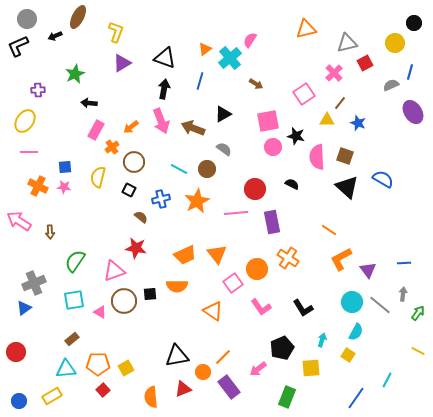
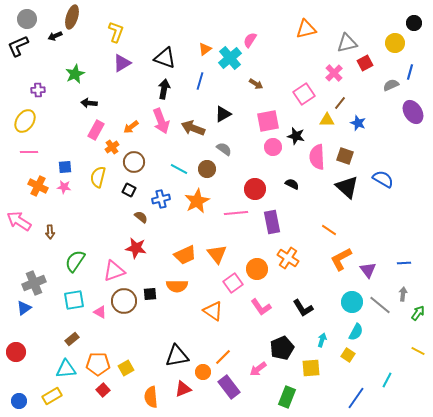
brown ellipse at (78, 17): moved 6 px left; rotated 10 degrees counterclockwise
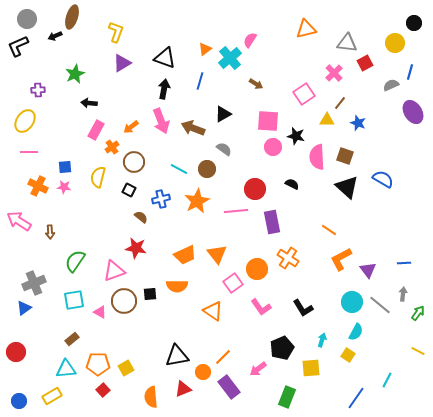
gray triangle at (347, 43): rotated 20 degrees clockwise
pink square at (268, 121): rotated 15 degrees clockwise
pink line at (236, 213): moved 2 px up
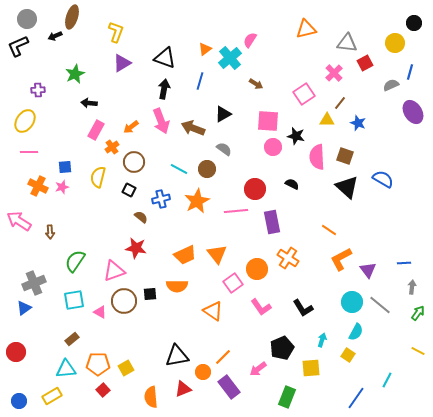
pink star at (64, 187): moved 2 px left; rotated 24 degrees counterclockwise
gray arrow at (403, 294): moved 9 px right, 7 px up
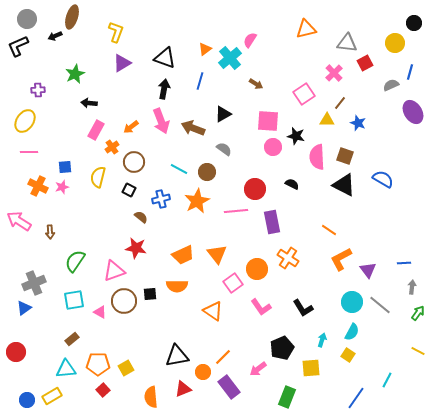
brown circle at (207, 169): moved 3 px down
black triangle at (347, 187): moved 3 px left, 2 px up; rotated 15 degrees counterclockwise
orange trapezoid at (185, 255): moved 2 px left
cyan semicircle at (356, 332): moved 4 px left
blue circle at (19, 401): moved 8 px right, 1 px up
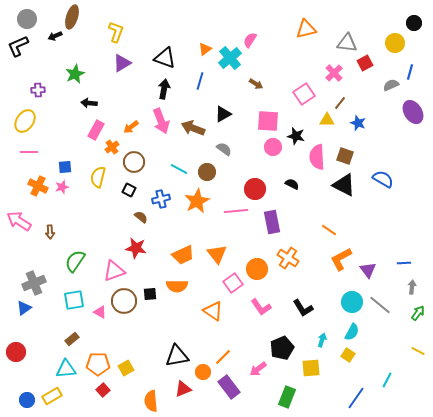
orange semicircle at (151, 397): moved 4 px down
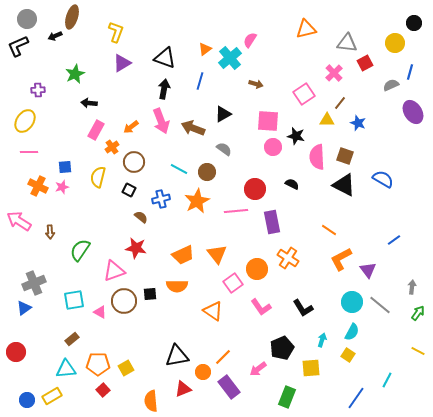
brown arrow at (256, 84): rotated 16 degrees counterclockwise
green semicircle at (75, 261): moved 5 px right, 11 px up
blue line at (404, 263): moved 10 px left, 23 px up; rotated 32 degrees counterclockwise
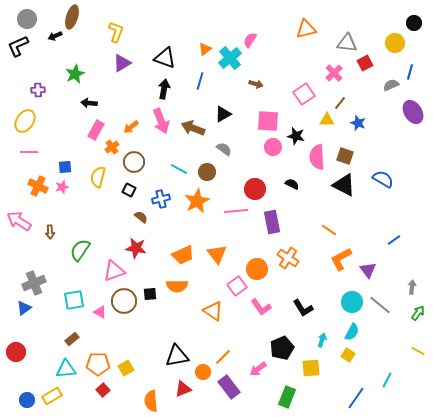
pink square at (233, 283): moved 4 px right, 3 px down
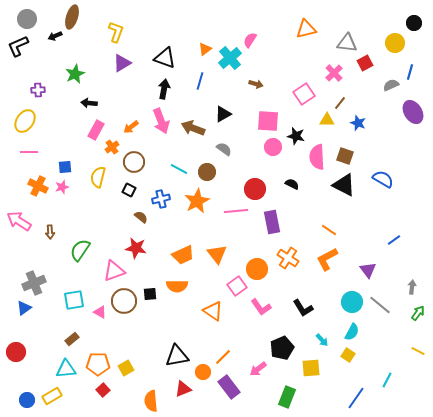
orange L-shape at (341, 259): moved 14 px left
cyan arrow at (322, 340): rotated 120 degrees clockwise
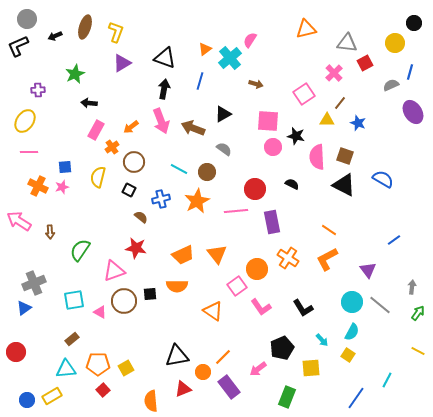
brown ellipse at (72, 17): moved 13 px right, 10 px down
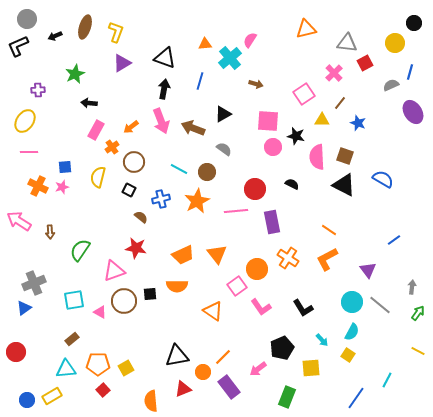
orange triangle at (205, 49): moved 5 px up; rotated 32 degrees clockwise
yellow triangle at (327, 120): moved 5 px left
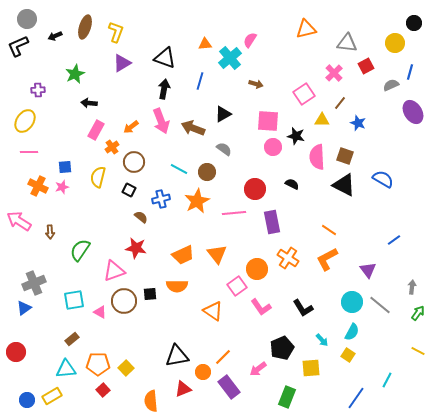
red square at (365, 63): moved 1 px right, 3 px down
pink line at (236, 211): moved 2 px left, 2 px down
yellow square at (126, 368): rotated 14 degrees counterclockwise
